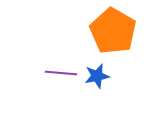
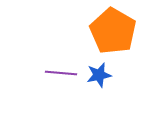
blue star: moved 2 px right, 1 px up
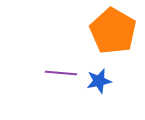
blue star: moved 6 px down
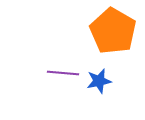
purple line: moved 2 px right
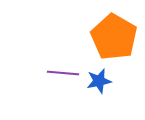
orange pentagon: moved 1 px right, 6 px down
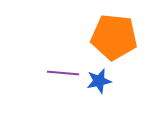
orange pentagon: rotated 24 degrees counterclockwise
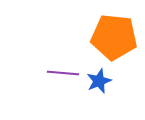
blue star: rotated 10 degrees counterclockwise
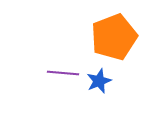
orange pentagon: rotated 27 degrees counterclockwise
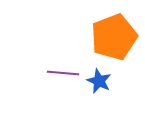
blue star: rotated 25 degrees counterclockwise
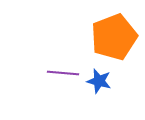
blue star: rotated 10 degrees counterclockwise
